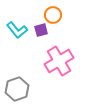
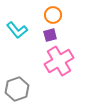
purple square: moved 9 px right, 5 px down
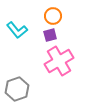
orange circle: moved 1 px down
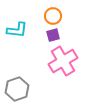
cyan L-shape: rotated 45 degrees counterclockwise
purple square: moved 3 px right
pink cross: moved 4 px right
